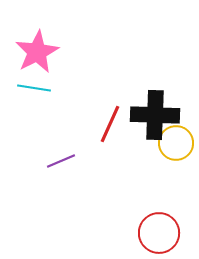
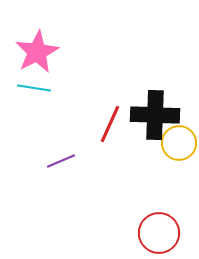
yellow circle: moved 3 px right
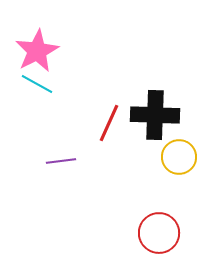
pink star: moved 1 px up
cyan line: moved 3 px right, 4 px up; rotated 20 degrees clockwise
red line: moved 1 px left, 1 px up
yellow circle: moved 14 px down
purple line: rotated 16 degrees clockwise
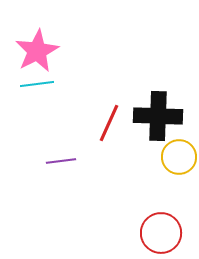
cyan line: rotated 36 degrees counterclockwise
black cross: moved 3 px right, 1 px down
red circle: moved 2 px right
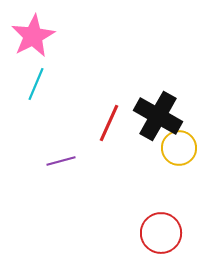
pink star: moved 4 px left, 15 px up
cyan line: moved 1 px left; rotated 60 degrees counterclockwise
black cross: rotated 27 degrees clockwise
yellow circle: moved 9 px up
purple line: rotated 8 degrees counterclockwise
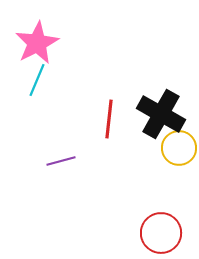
pink star: moved 4 px right, 7 px down
cyan line: moved 1 px right, 4 px up
black cross: moved 3 px right, 2 px up
red line: moved 4 px up; rotated 18 degrees counterclockwise
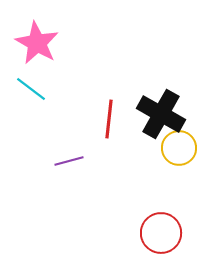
pink star: rotated 15 degrees counterclockwise
cyan line: moved 6 px left, 9 px down; rotated 76 degrees counterclockwise
purple line: moved 8 px right
